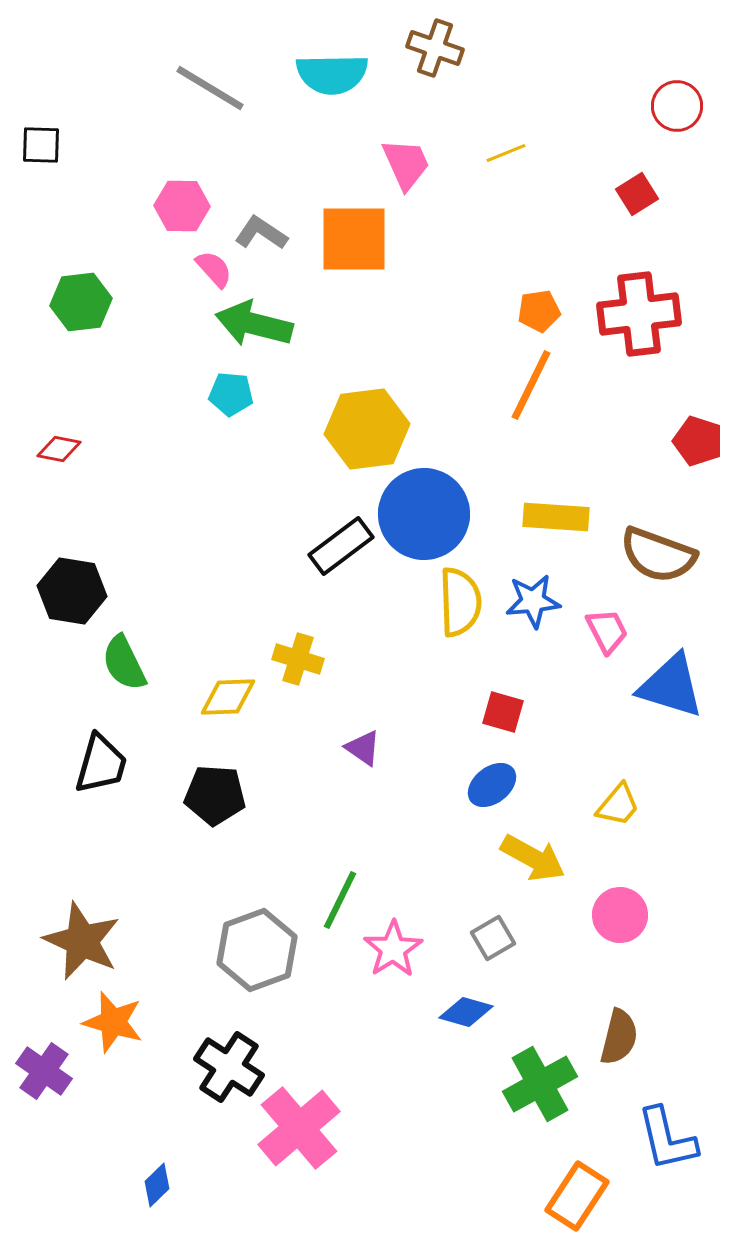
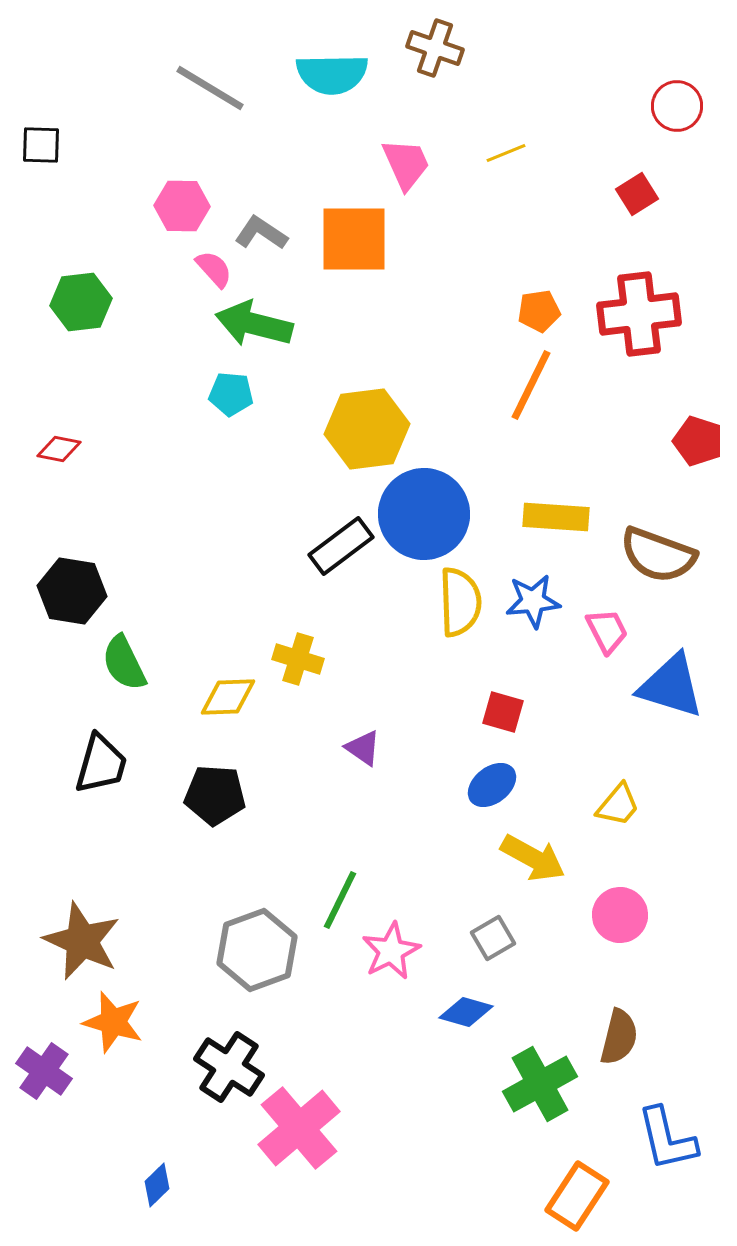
pink star at (393, 949): moved 2 px left, 2 px down; rotated 6 degrees clockwise
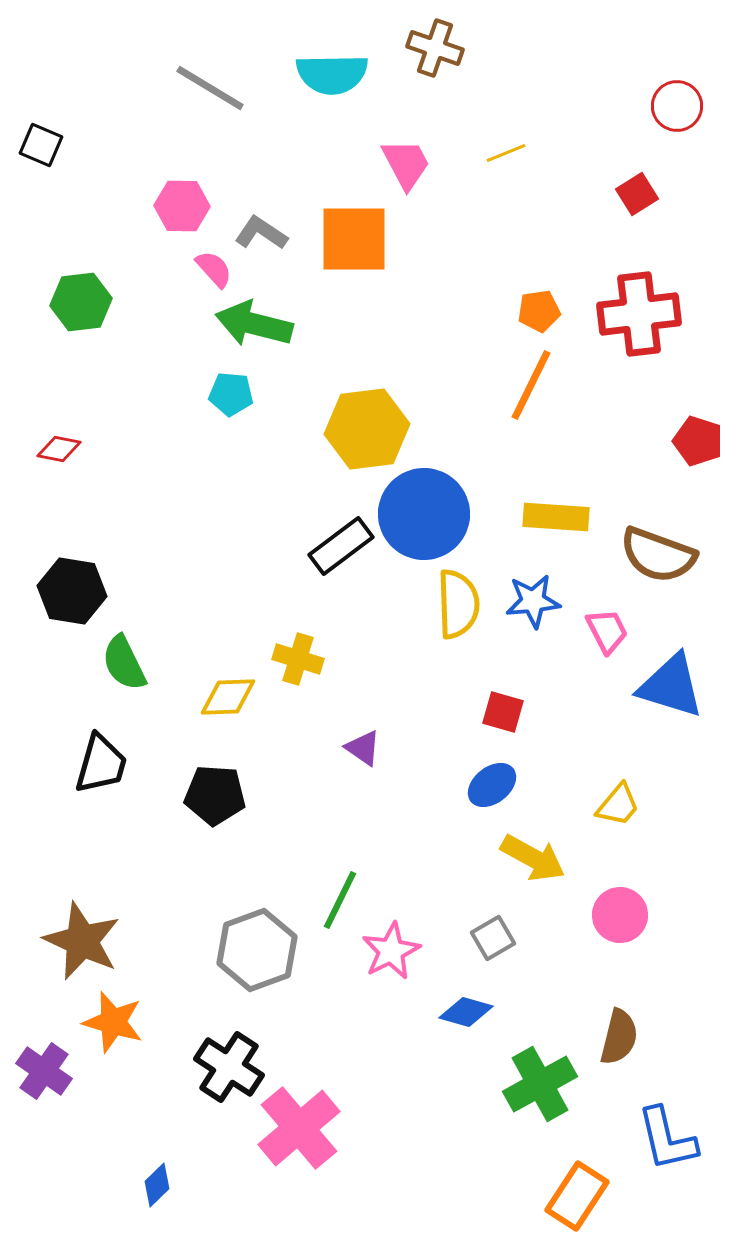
black square at (41, 145): rotated 21 degrees clockwise
pink trapezoid at (406, 164): rotated 4 degrees counterclockwise
yellow semicircle at (460, 602): moved 2 px left, 2 px down
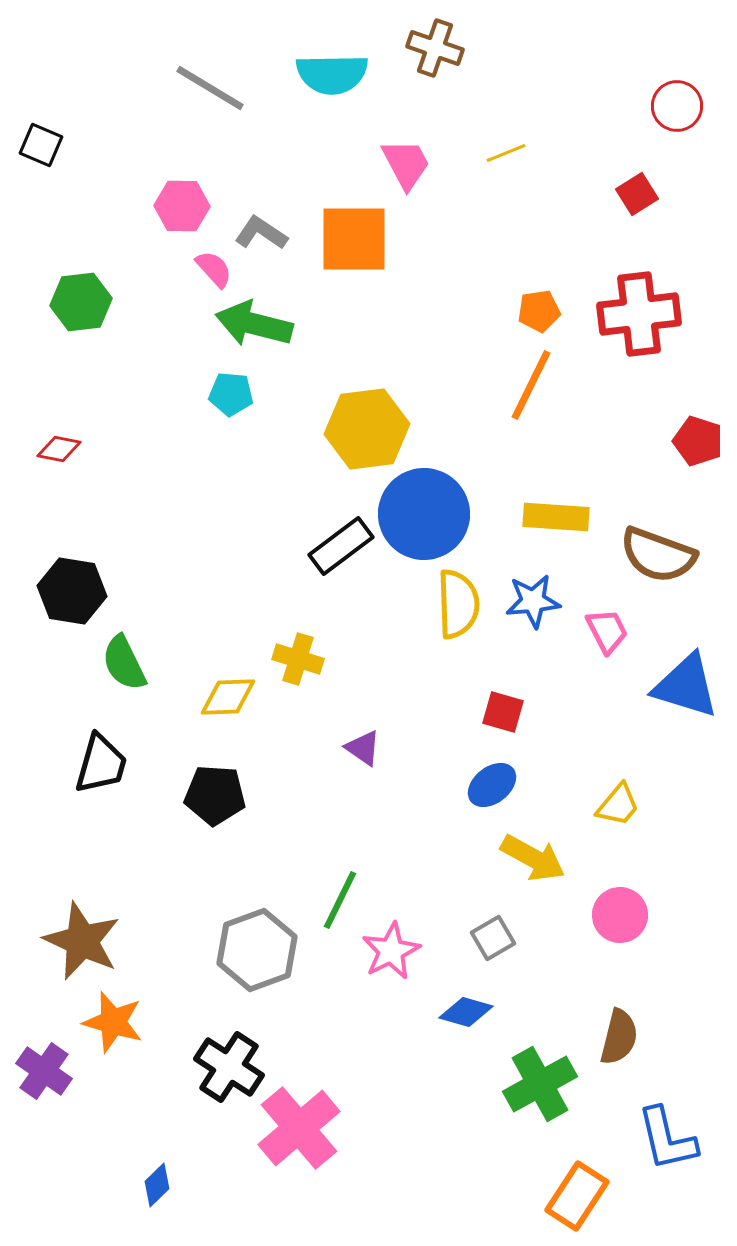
blue triangle at (671, 686): moved 15 px right
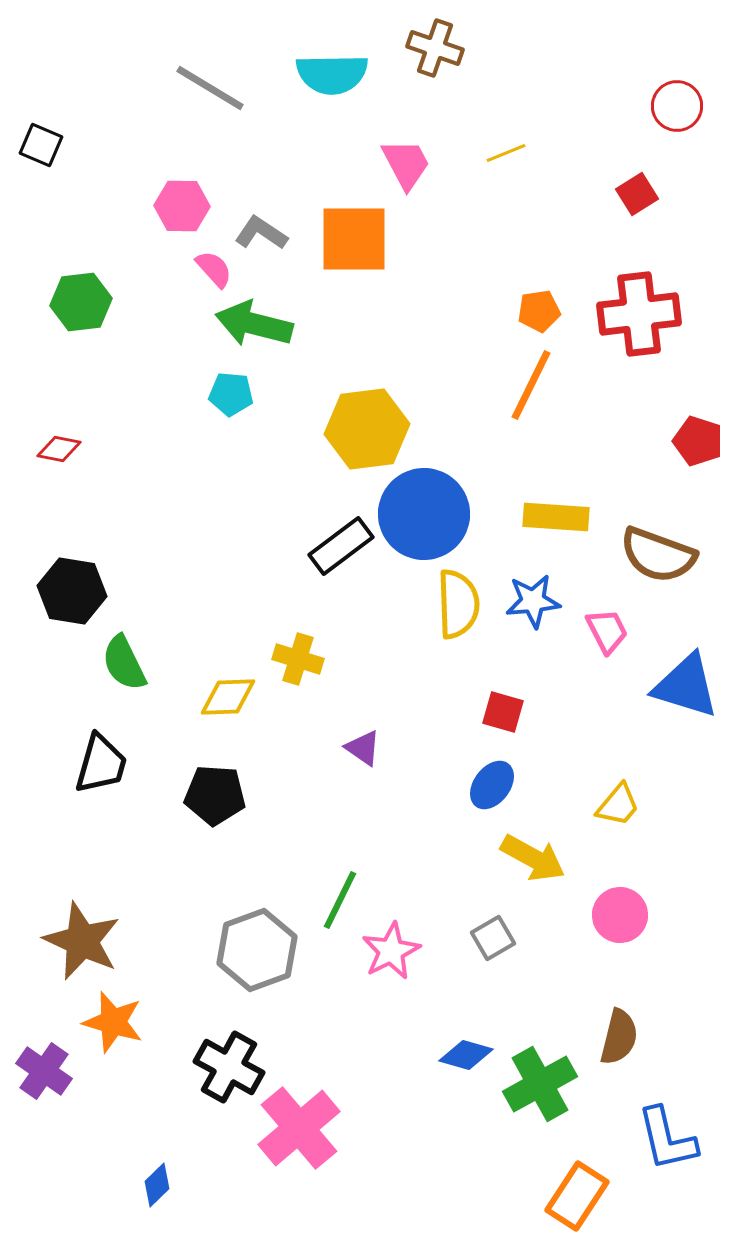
blue ellipse at (492, 785): rotated 15 degrees counterclockwise
blue diamond at (466, 1012): moved 43 px down
black cross at (229, 1067): rotated 4 degrees counterclockwise
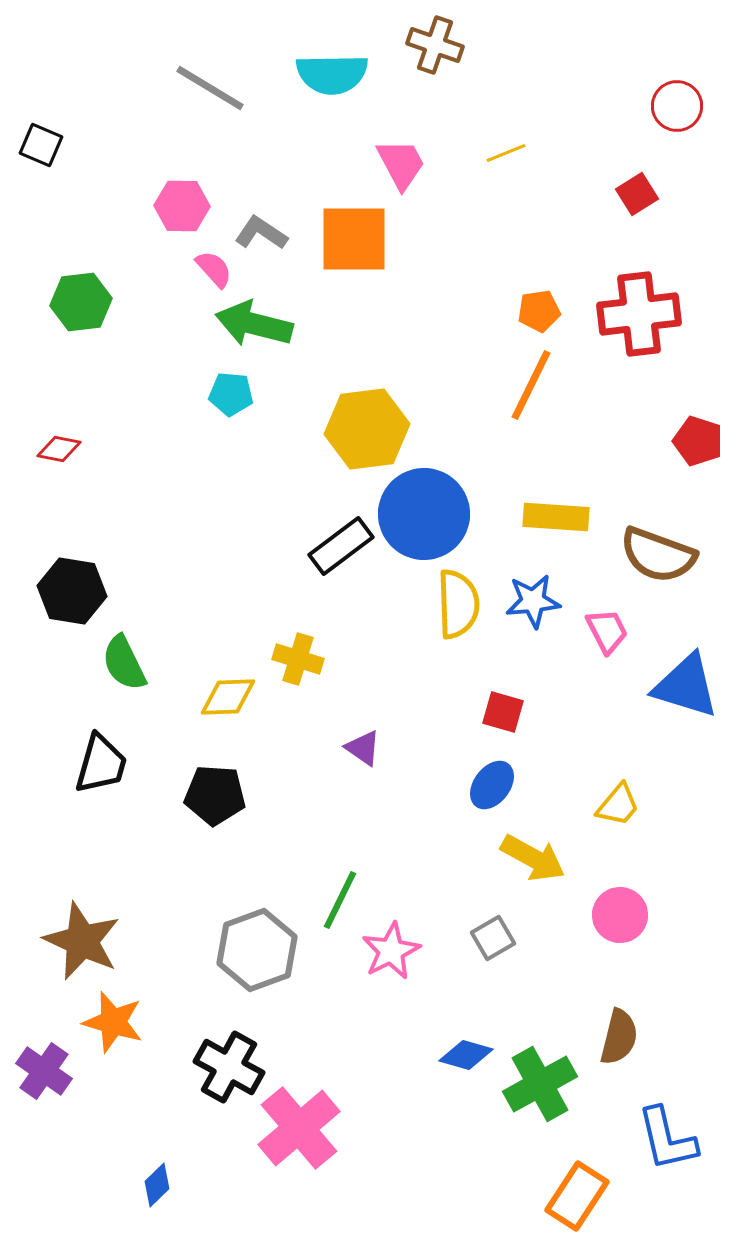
brown cross at (435, 48): moved 3 px up
pink trapezoid at (406, 164): moved 5 px left
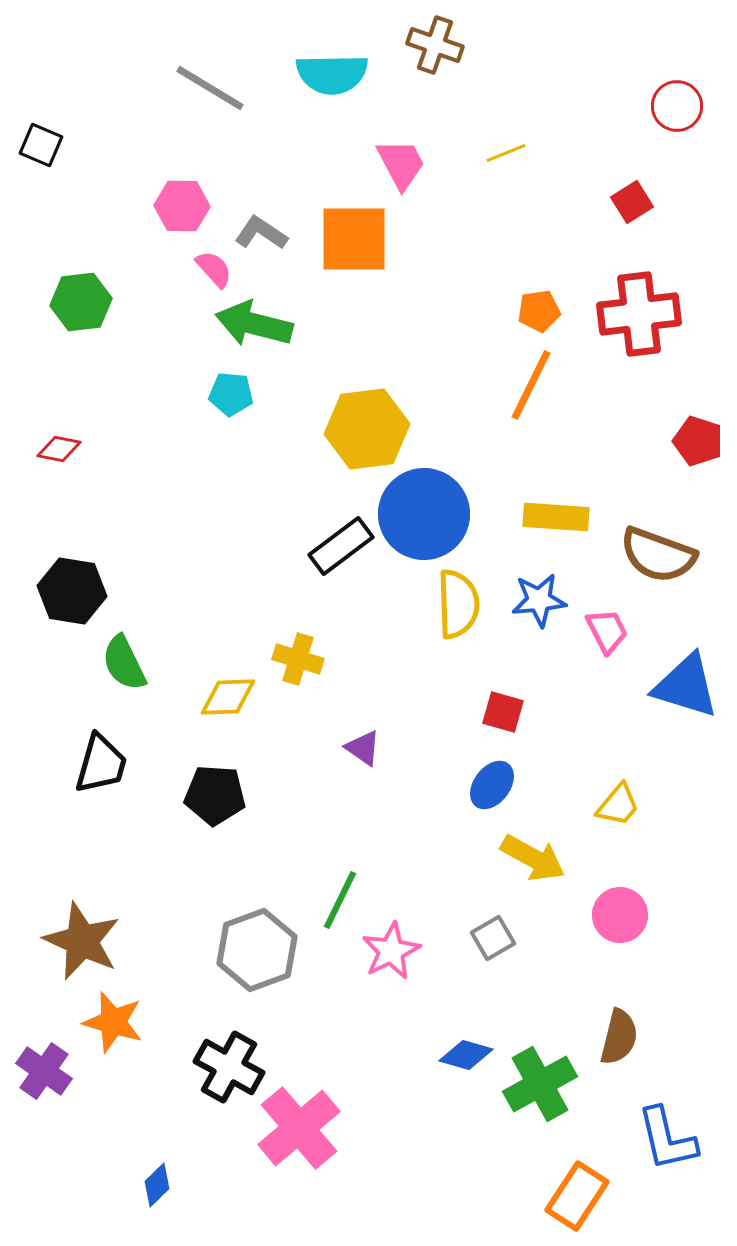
red square at (637, 194): moved 5 px left, 8 px down
blue star at (533, 601): moved 6 px right, 1 px up
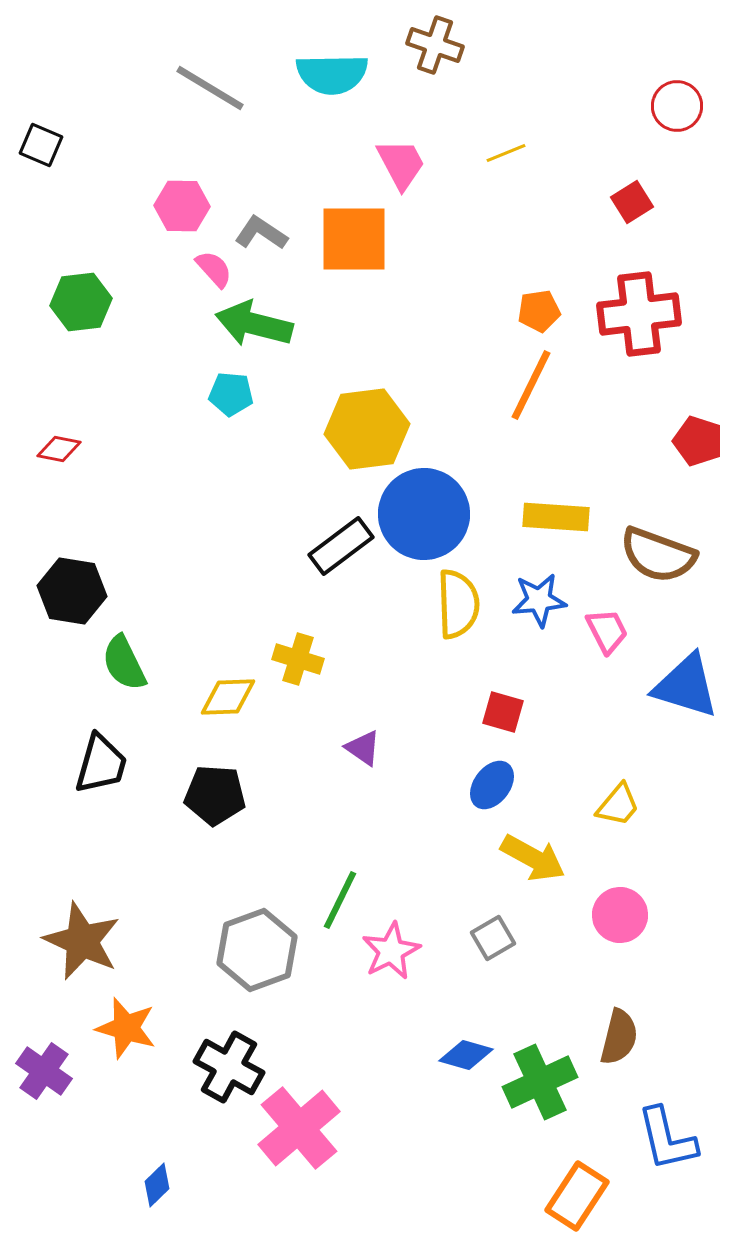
orange star at (113, 1022): moved 13 px right, 6 px down
green cross at (540, 1084): moved 2 px up; rotated 4 degrees clockwise
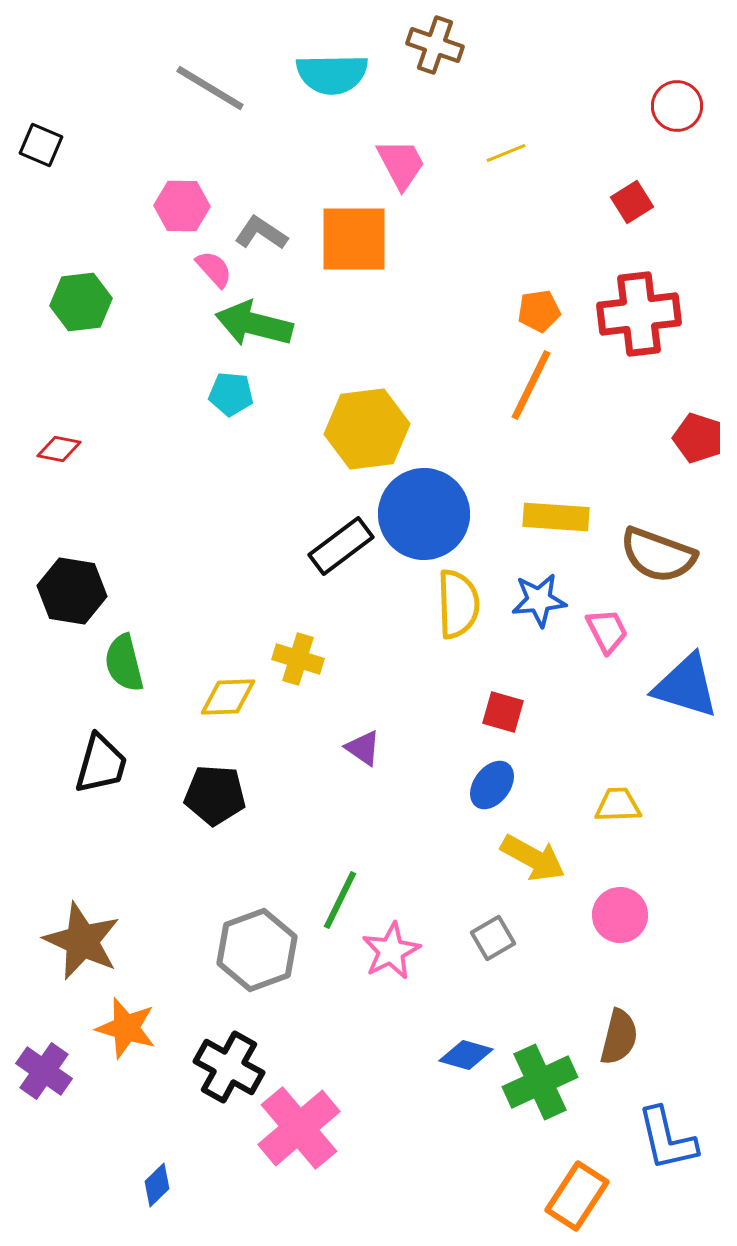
red pentagon at (698, 441): moved 3 px up
green semicircle at (124, 663): rotated 12 degrees clockwise
yellow trapezoid at (618, 805): rotated 132 degrees counterclockwise
